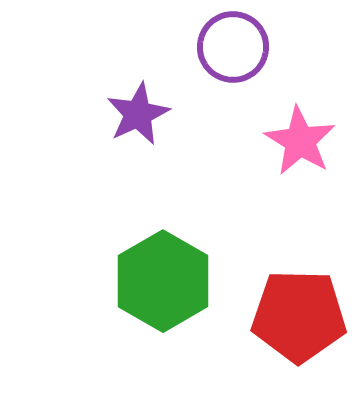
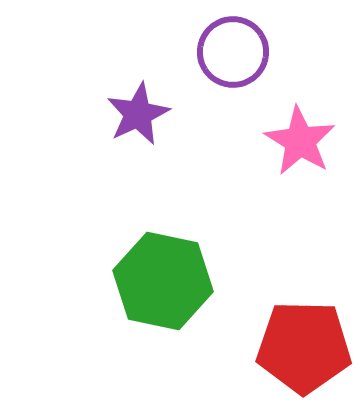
purple circle: moved 5 px down
green hexagon: rotated 18 degrees counterclockwise
red pentagon: moved 5 px right, 31 px down
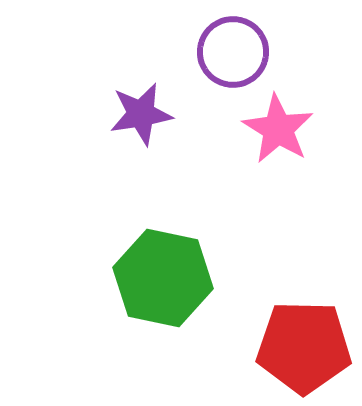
purple star: moved 3 px right; rotated 16 degrees clockwise
pink star: moved 22 px left, 12 px up
green hexagon: moved 3 px up
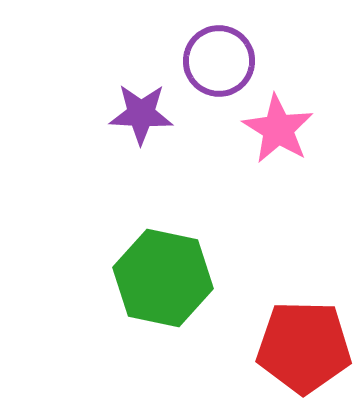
purple circle: moved 14 px left, 9 px down
purple star: rotated 12 degrees clockwise
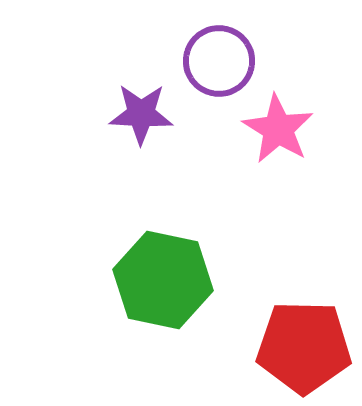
green hexagon: moved 2 px down
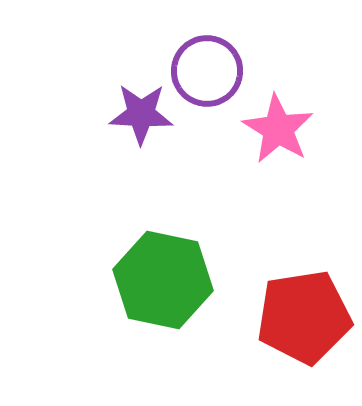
purple circle: moved 12 px left, 10 px down
red pentagon: moved 30 px up; rotated 10 degrees counterclockwise
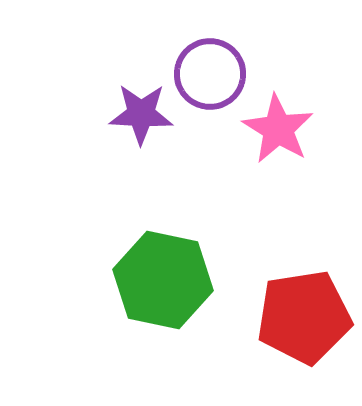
purple circle: moved 3 px right, 3 px down
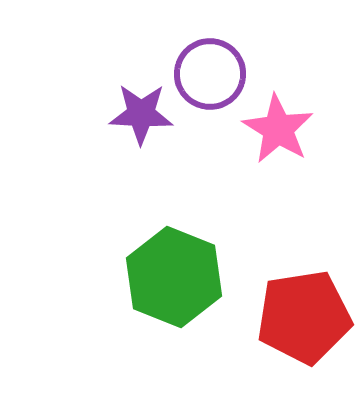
green hexagon: moved 11 px right, 3 px up; rotated 10 degrees clockwise
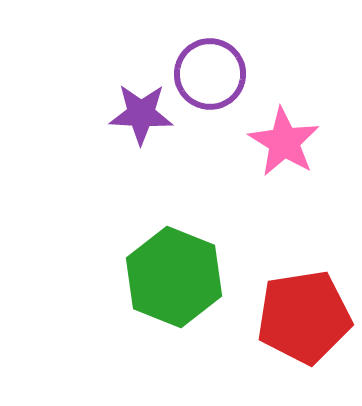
pink star: moved 6 px right, 13 px down
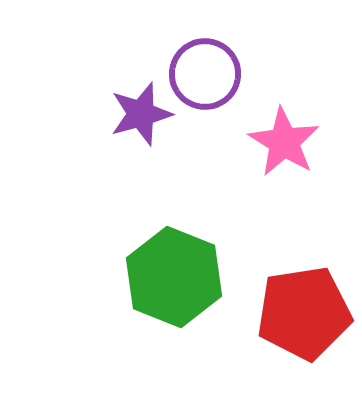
purple circle: moved 5 px left
purple star: rotated 18 degrees counterclockwise
red pentagon: moved 4 px up
